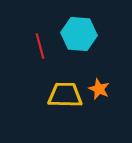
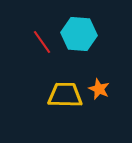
red line: moved 2 px right, 4 px up; rotated 20 degrees counterclockwise
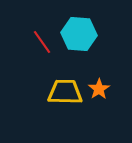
orange star: rotated 15 degrees clockwise
yellow trapezoid: moved 3 px up
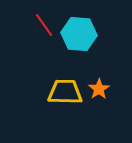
red line: moved 2 px right, 17 px up
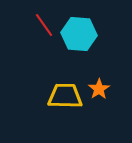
yellow trapezoid: moved 4 px down
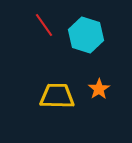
cyan hexagon: moved 7 px right, 1 px down; rotated 12 degrees clockwise
yellow trapezoid: moved 8 px left
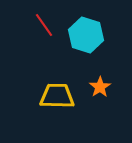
orange star: moved 1 px right, 2 px up
